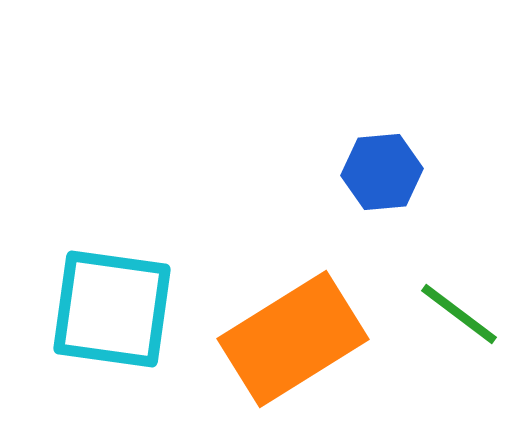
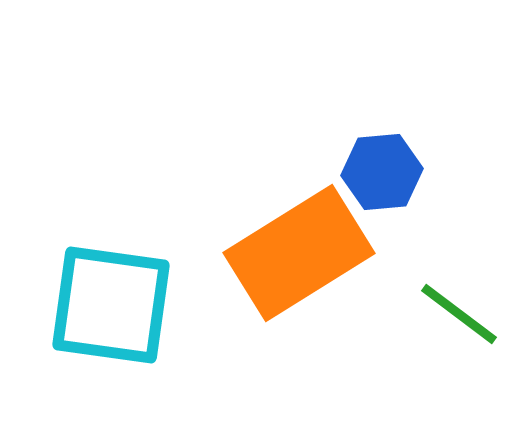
cyan square: moved 1 px left, 4 px up
orange rectangle: moved 6 px right, 86 px up
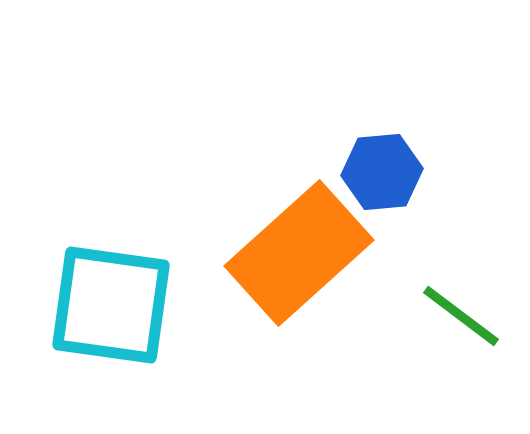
orange rectangle: rotated 10 degrees counterclockwise
green line: moved 2 px right, 2 px down
